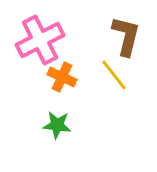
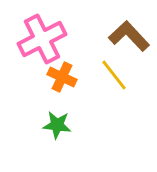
brown L-shape: moved 3 px right; rotated 57 degrees counterclockwise
pink cross: moved 2 px right, 1 px up
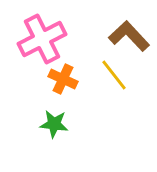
orange cross: moved 1 px right, 2 px down
green star: moved 3 px left, 1 px up
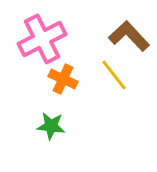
green star: moved 3 px left, 2 px down
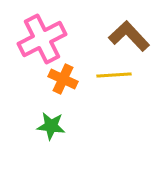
yellow line: rotated 56 degrees counterclockwise
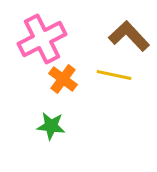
yellow line: rotated 16 degrees clockwise
orange cross: rotated 12 degrees clockwise
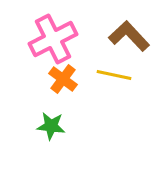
pink cross: moved 11 px right
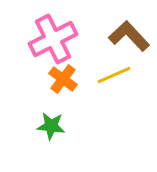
yellow line: rotated 36 degrees counterclockwise
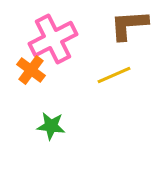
brown L-shape: moved 11 px up; rotated 51 degrees counterclockwise
orange cross: moved 32 px left, 9 px up
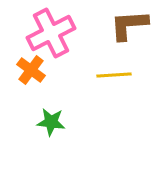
pink cross: moved 2 px left, 6 px up
yellow line: rotated 20 degrees clockwise
green star: moved 4 px up
